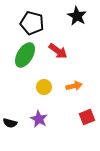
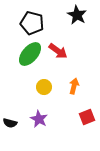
black star: moved 1 px up
green ellipse: moved 5 px right, 1 px up; rotated 10 degrees clockwise
orange arrow: rotated 63 degrees counterclockwise
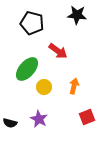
black star: rotated 24 degrees counterclockwise
green ellipse: moved 3 px left, 15 px down
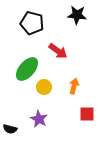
red square: moved 3 px up; rotated 21 degrees clockwise
black semicircle: moved 6 px down
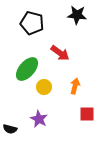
red arrow: moved 2 px right, 2 px down
orange arrow: moved 1 px right
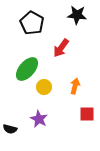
black pentagon: rotated 15 degrees clockwise
red arrow: moved 1 px right, 5 px up; rotated 90 degrees clockwise
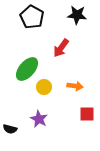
black pentagon: moved 6 px up
orange arrow: rotated 84 degrees clockwise
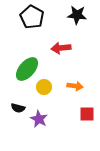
red arrow: rotated 48 degrees clockwise
black semicircle: moved 8 px right, 21 px up
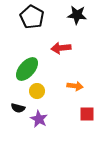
yellow circle: moved 7 px left, 4 px down
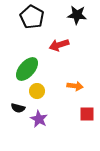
red arrow: moved 2 px left, 3 px up; rotated 12 degrees counterclockwise
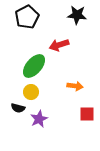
black pentagon: moved 5 px left; rotated 15 degrees clockwise
green ellipse: moved 7 px right, 3 px up
yellow circle: moved 6 px left, 1 px down
purple star: rotated 18 degrees clockwise
